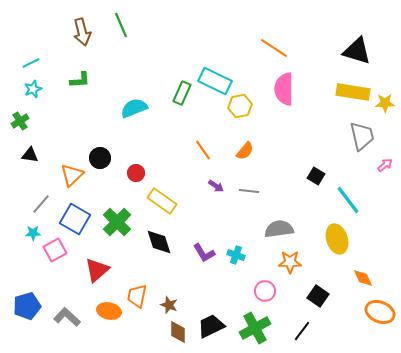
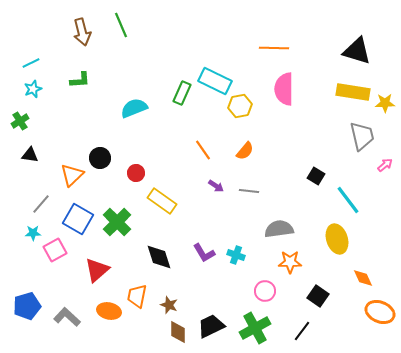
orange line at (274, 48): rotated 32 degrees counterclockwise
blue square at (75, 219): moved 3 px right
black diamond at (159, 242): moved 15 px down
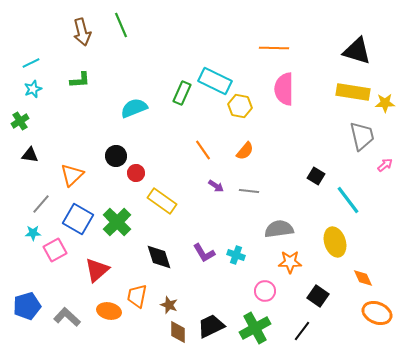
yellow hexagon at (240, 106): rotated 20 degrees clockwise
black circle at (100, 158): moved 16 px right, 2 px up
yellow ellipse at (337, 239): moved 2 px left, 3 px down
orange ellipse at (380, 312): moved 3 px left, 1 px down
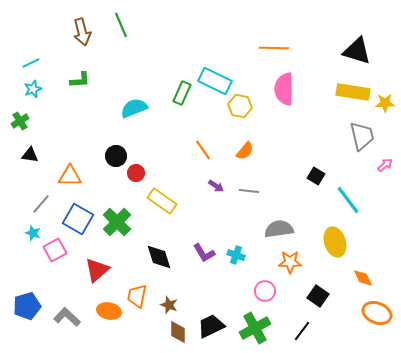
orange triangle at (72, 175): moved 2 px left, 1 px down; rotated 45 degrees clockwise
cyan star at (33, 233): rotated 21 degrees clockwise
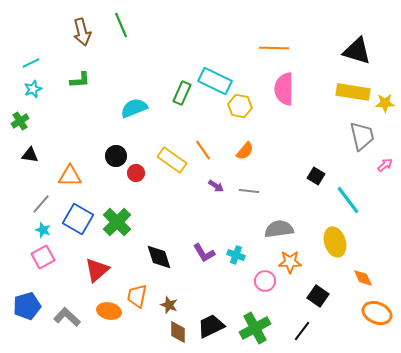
yellow rectangle at (162, 201): moved 10 px right, 41 px up
cyan star at (33, 233): moved 10 px right, 3 px up
pink square at (55, 250): moved 12 px left, 7 px down
pink circle at (265, 291): moved 10 px up
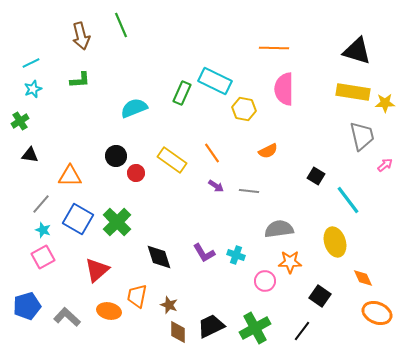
brown arrow at (82, 32): moved 1 px left, 4 px down
yellow hexagon at (240, 106): moved 4 px right, 3 px down
orange line at (203, 150): moved 9 px right, 3 px down
orange semicircle at (245, 151): moved 23 px right; rotated 24 degrees clockwise
black square at (318, 296): moved 2 px right
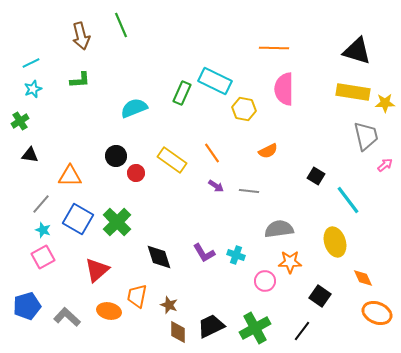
gray trapezoid at (362, 136): moved 4 px right
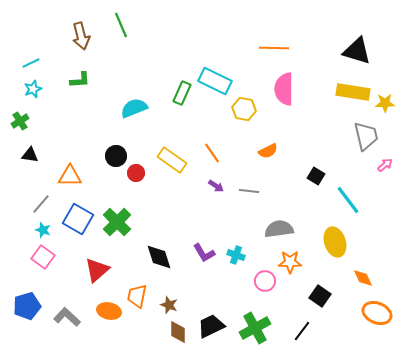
pink square at (43, 257): rotated 25 degrees counterclockwise
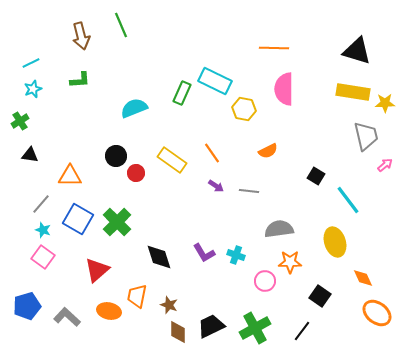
orange ellipse at (377, 313): rotated 16 degrees clockwise
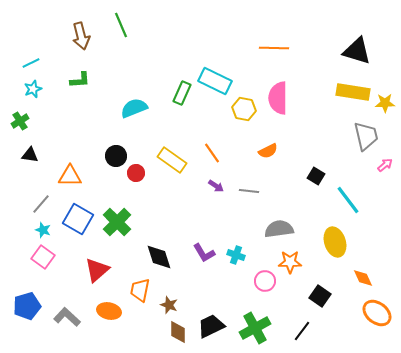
pink semicircle at (284, 89): moved 6 px left, 9 px down
orange trapezoid at (137, 296): moved 3 px right, 6 px up
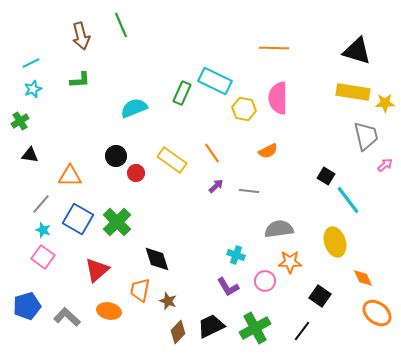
black square at (316, 176): moved 10 px right
purple arrow at (216, 186): rotated 77 degrees counterclockwise
purple L-shape at (204, 253): moved 24 px right, 34 px down
black diamond at (159, 257): moved 2 px left, 2 px down
brown star at (169, 305): moved 1 px left, 4 px up
brown diamond at (178, 332): rotated 45 degrees clockwise
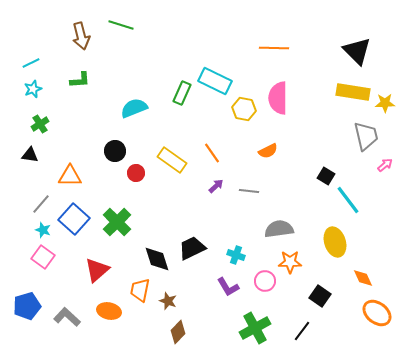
green line at (121, 25): rotated 50 degrees counterclockwise
black triangle at (357, 51): rotated 28 degrees clockwise
green cross at (20, 121): moved 20 px right, 3 px down
black circle at (116, 156): moved 1 px left, 5 px up
blue square at (78, 219): moved 4 px left; rotated 12 degrees clockwise
black trapezoid at (211, 326): moved 19 px left, 78 px up
